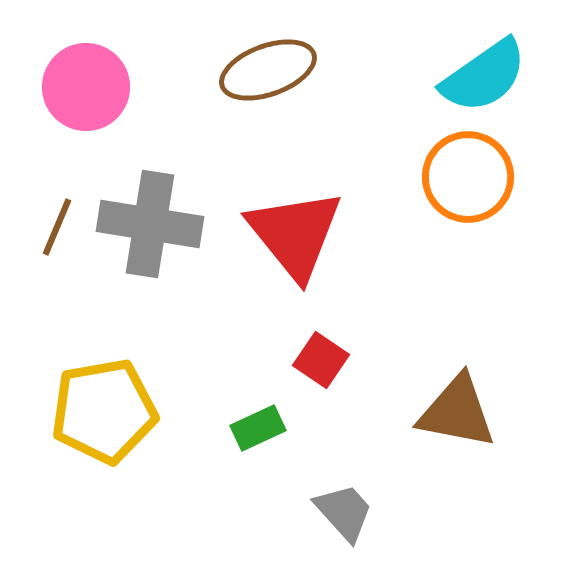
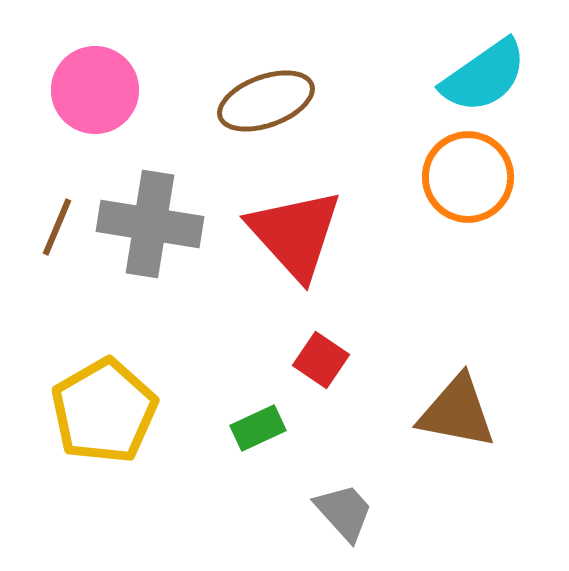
brown ellipse: moved 2 px left, 31 px down
pink circle: moved 9 px right, 3 px down
red triangle: rotated 3 degrees counterclockwise
yellow pentagon: rotated 20 degrees counterclockwise
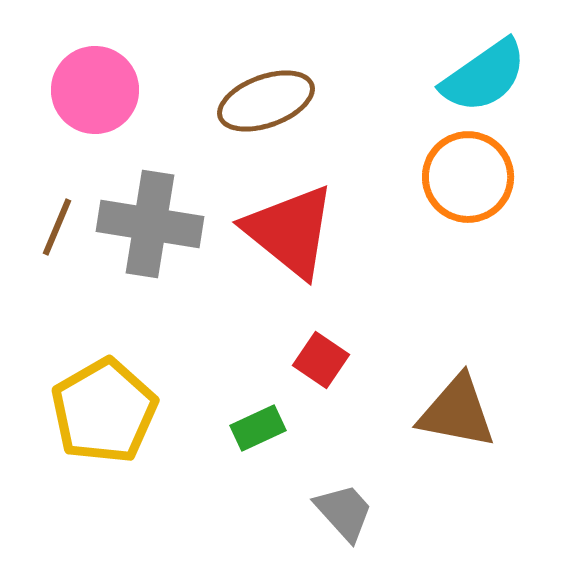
red triangle: moved 5 px left, 3 px up; rotated 9 degrees counterclockwise
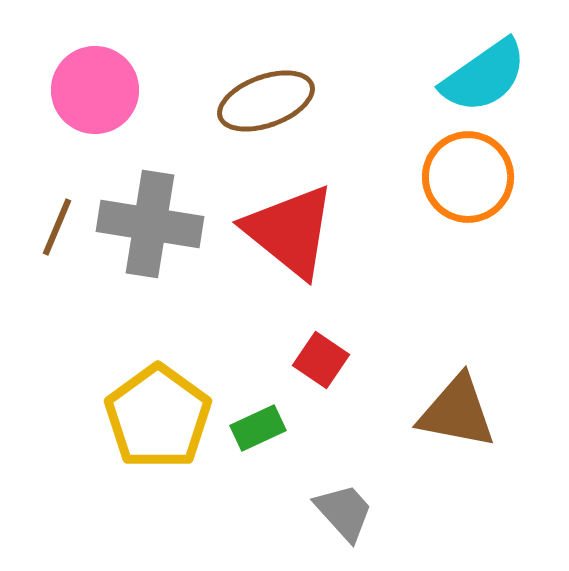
yellow pentagon: moved 54 px right, 6 px down; rotated 6 degrees counterclockwise
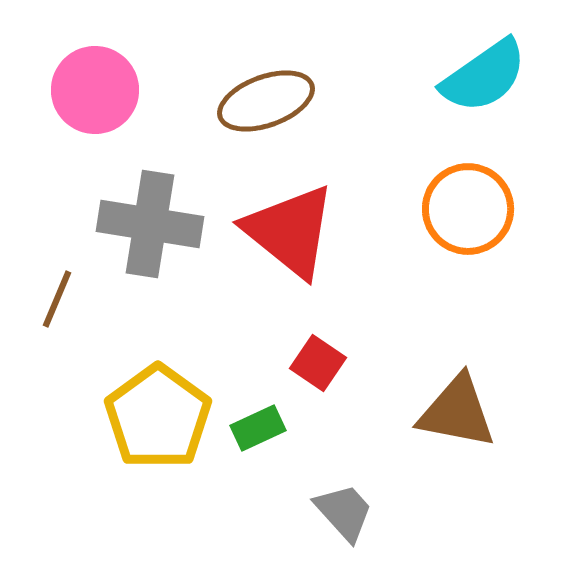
orange circle: moved 32 px down
brown line: moved 72 px down
red square: moved 3 px left, 3 px down
